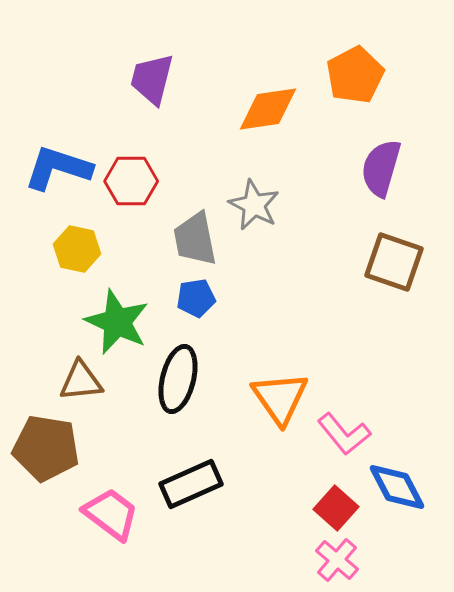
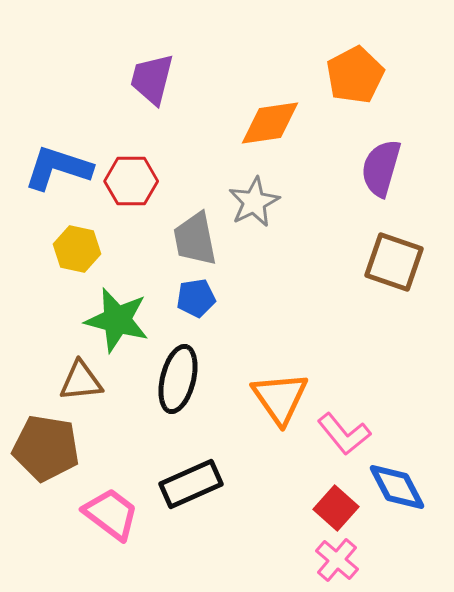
orange diamond: moved 2 px right, 14 px down
gray star: moved 3 px up; rotated 18 degrees clockwise
green star: moved 2 px up; rotated 10 degrees counterclockwise
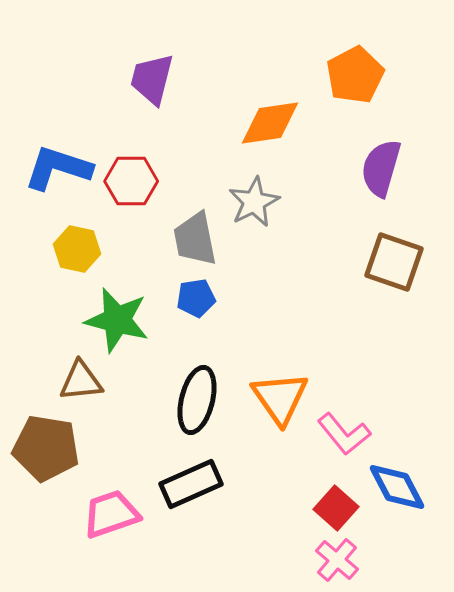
black ellipse: moved 19 px right, 21 px down
pink trapezoid: rotated 56 degrees counterclockwise
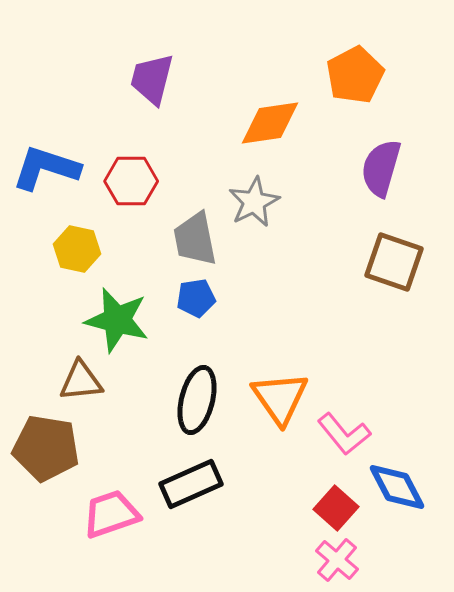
blue L-shape: moved 12 px left
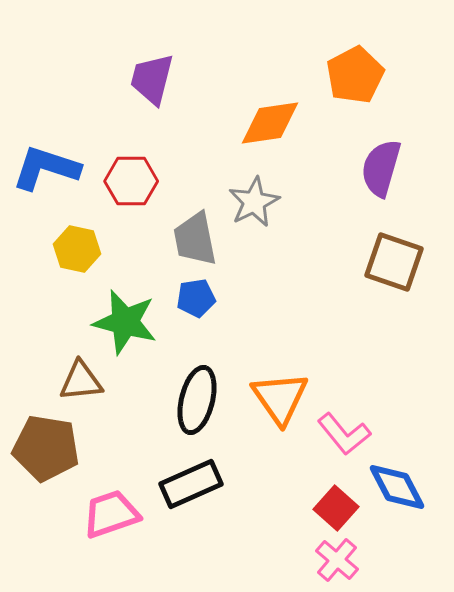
green star: moved 8 px right, 2 px down
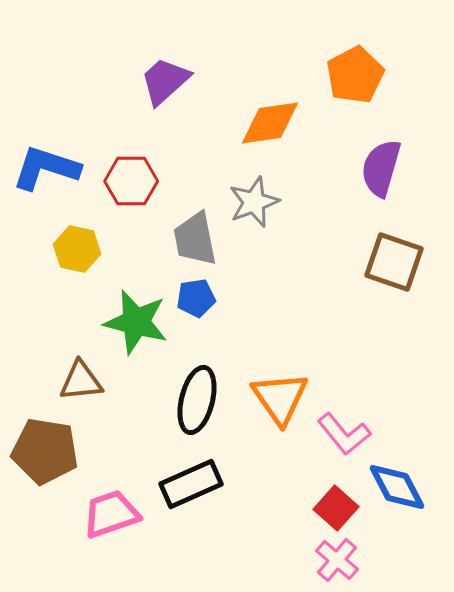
purple trapezoid: moved 13 px right, 2 px down; rotated 34 degrees clockwise
gray star: rotated 6 degrees clockwise
green star: moved 11 px right
brown pentagon: moved 1 px left, 3 px down
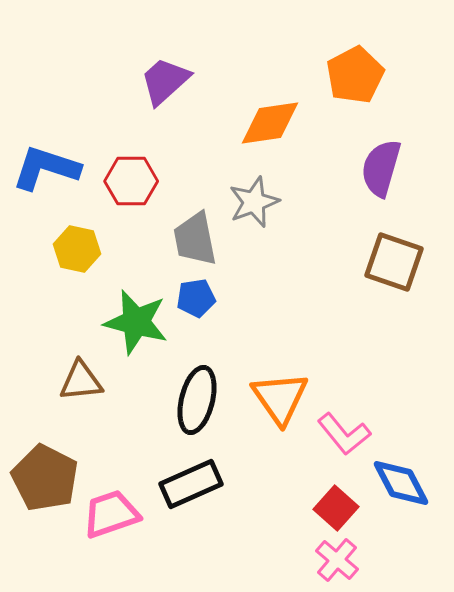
brown pentagon: moved 27 px down; rotated 18 degrees clockwise
blue diamond: moved 4 px right, 4 px up
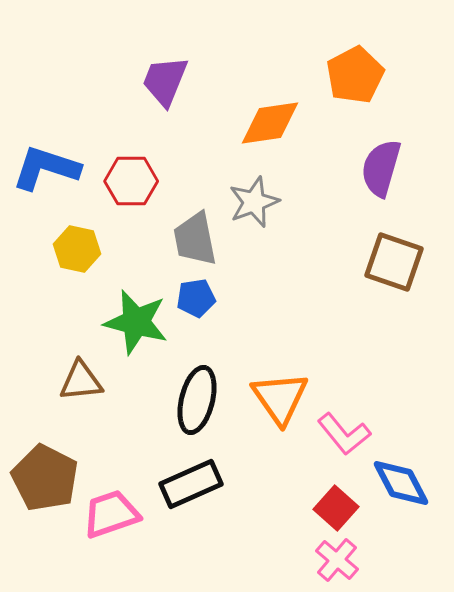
purple trapezoid: rotated 26 degrees counterclockwise
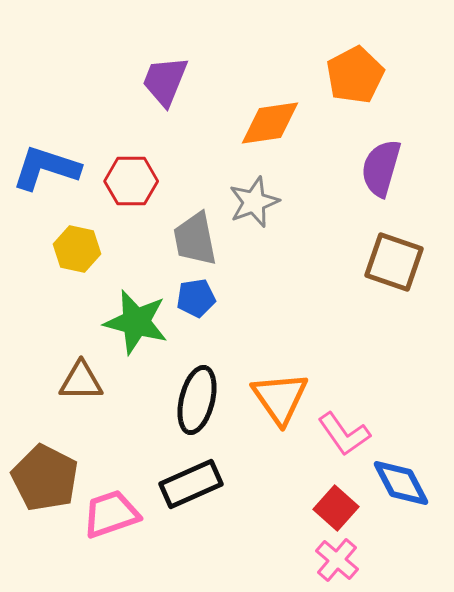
brown triangle: rotated 6 degrees clockwise
pink L-shape: rotated 4 degrees clockwise
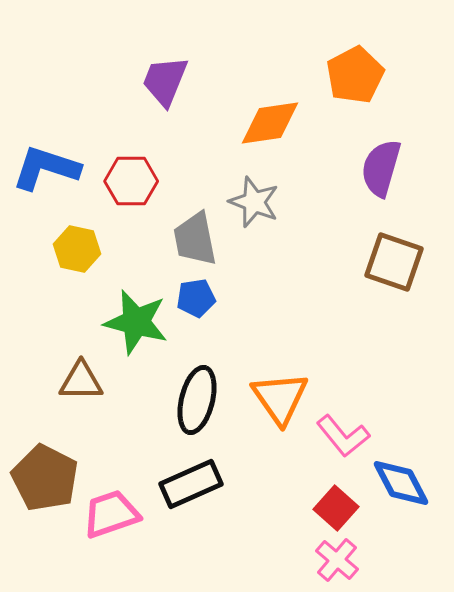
gray star: rotated 30 degrees counterclockwise
pink L-shape: moved 1 px left, 2 px down; rotated 4 degrees counterclockwise
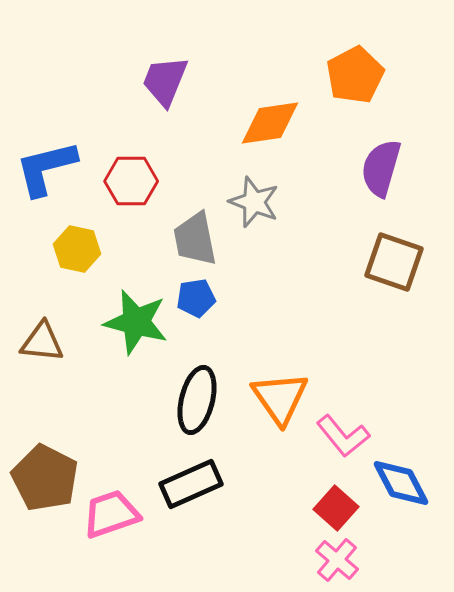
blue L-shape: rotated 32 degrees counterclockwise
brown triangle: moved 39 px left, 39 px up; rotated 6 degrees clockwise
